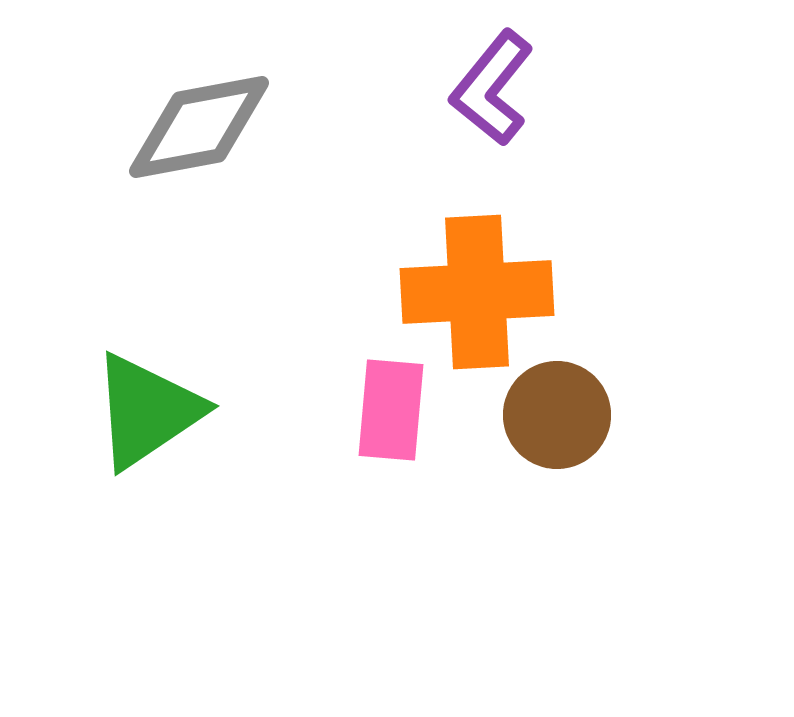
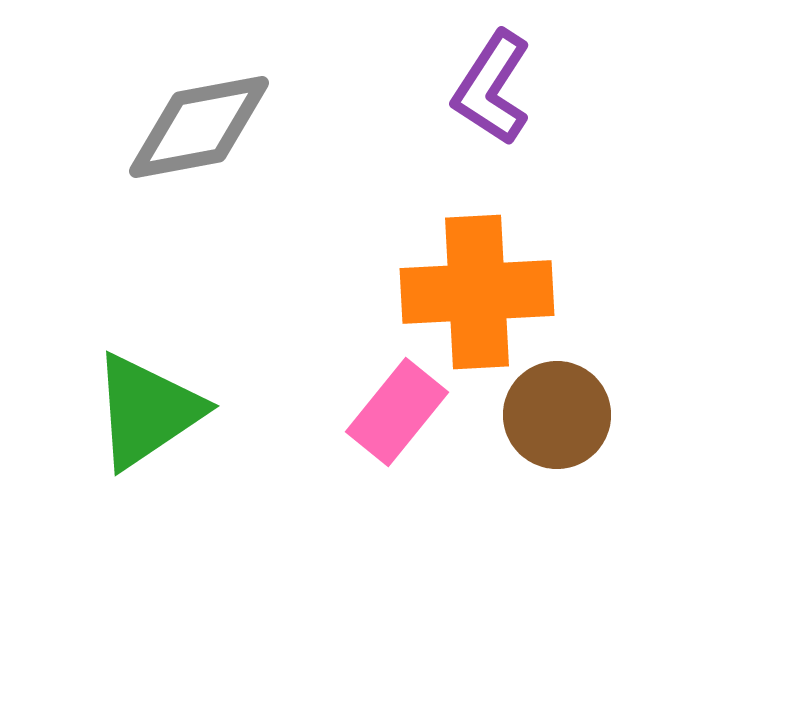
purple L-shape: rotated 6 degrees counterclockwise
pink rectangle: moved 6 px right, 2 px down; rotated 34 degrees clockwise
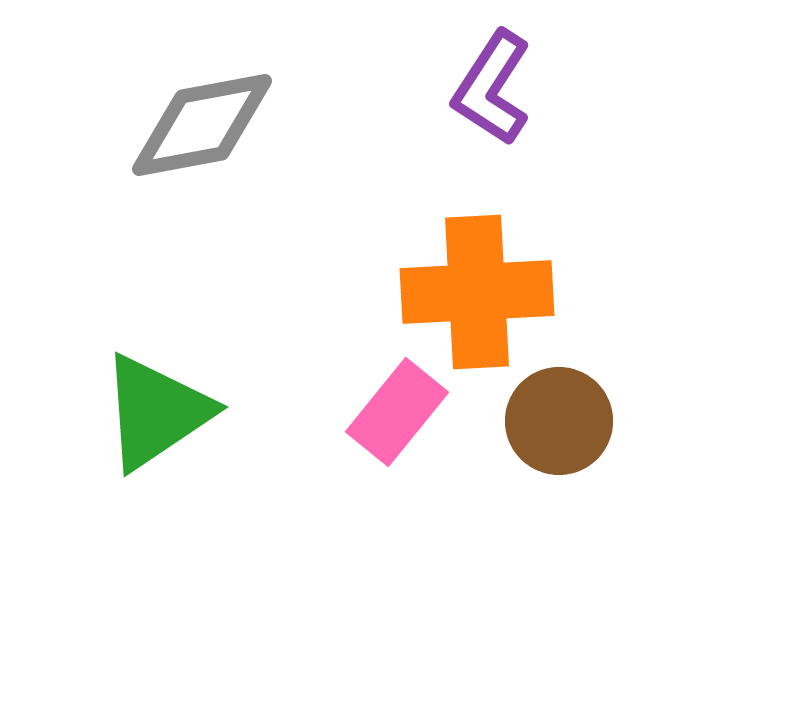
gray diamond: moved 3 px right, 2 px up
green triangle: moved 9 px right, 1 px down
brown circle: moved 2 px right, 6 px down
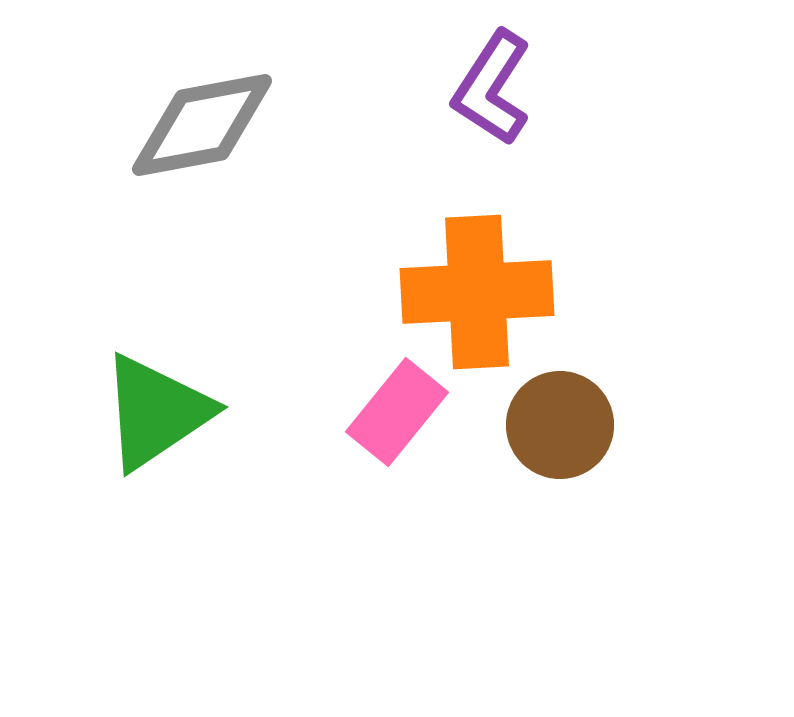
brown circle: moved 1 px right, 4 px down
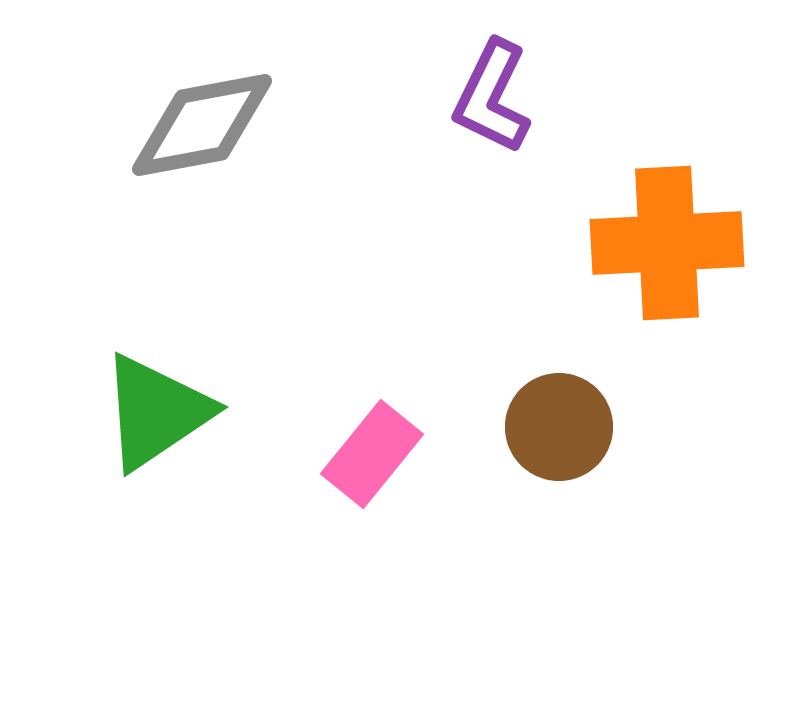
purple L-shape: moved 9 px down; rotated 7 degrees counterclockwise
orange cross: moved 190 px right, 49 px up
pink rectangle: moved 25 px left, 42 px down
brown circle: moved 1 px left, 2 px down
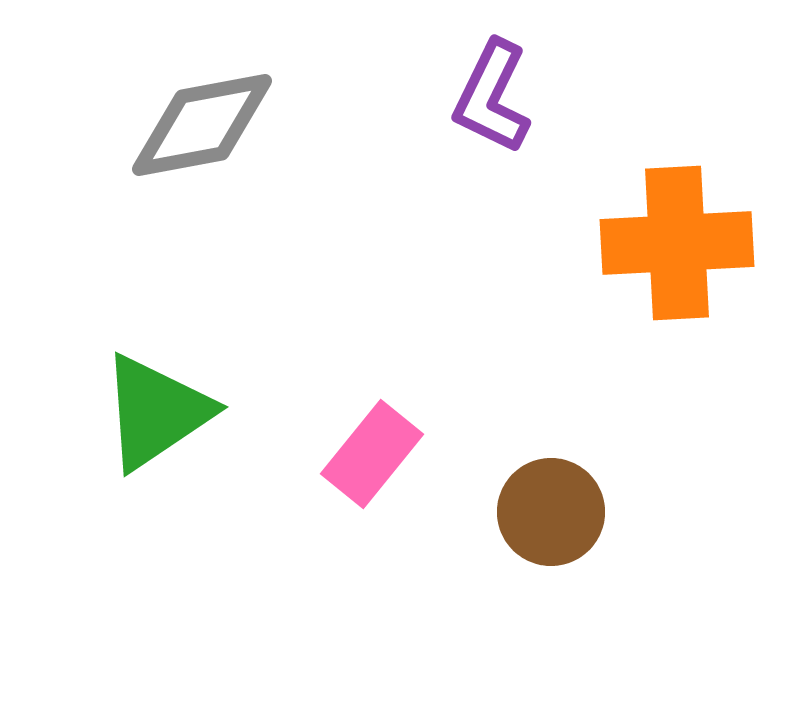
orange cross: moved 10 px right
brown circle: moved 8 px left, 85 px down
